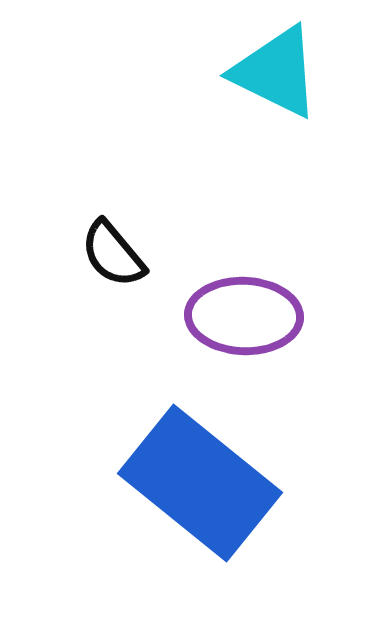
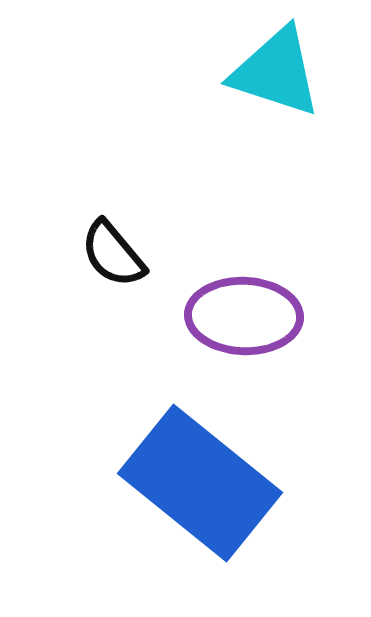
cyan triangle: rotated 8 degrees counterclockwise
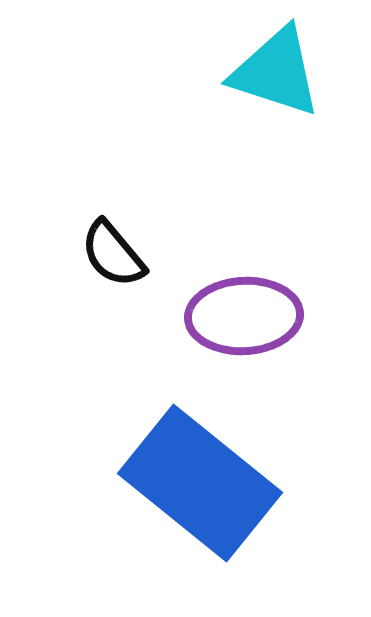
purple ellipse: rotated 5 degrees counterclockwise
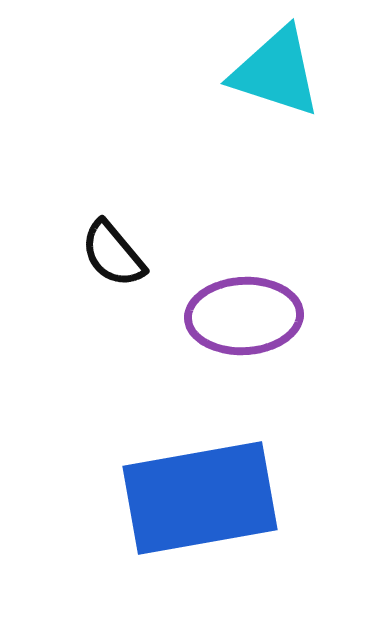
blue rectangle: moved 15 px down; rotated 49 degrees counterclockwise
